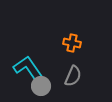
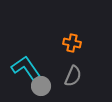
cyan L-shape: moved 2 px left
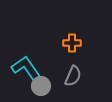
orange cross: rotated 12 degrees counterclockwise
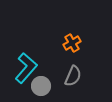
orange cross: rotated 30 degrees counterclockwise
cyan L-shape: rotated 76 degrees clockwise
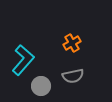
cyan L-shape: moved 3 px left, 8 px up
gray semicircle: rotated 55 degrees clockwise
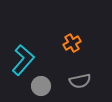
gray semicircle: moved 7 px right, 5 px down
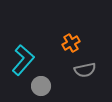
orange cross: moved 1 px left
gray semicircle: moved 5 px right, 11 px up
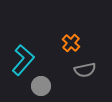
orange cross: rotated 18 degrees counterclockwise
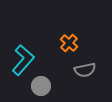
orange cross: moved 2 px left
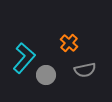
cyan L-shape: moved 1 px right, 2 px up
gray circle: moved 5 px right, 11 px up
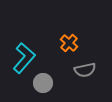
gray circle: moved 3 px left, 8 px down
